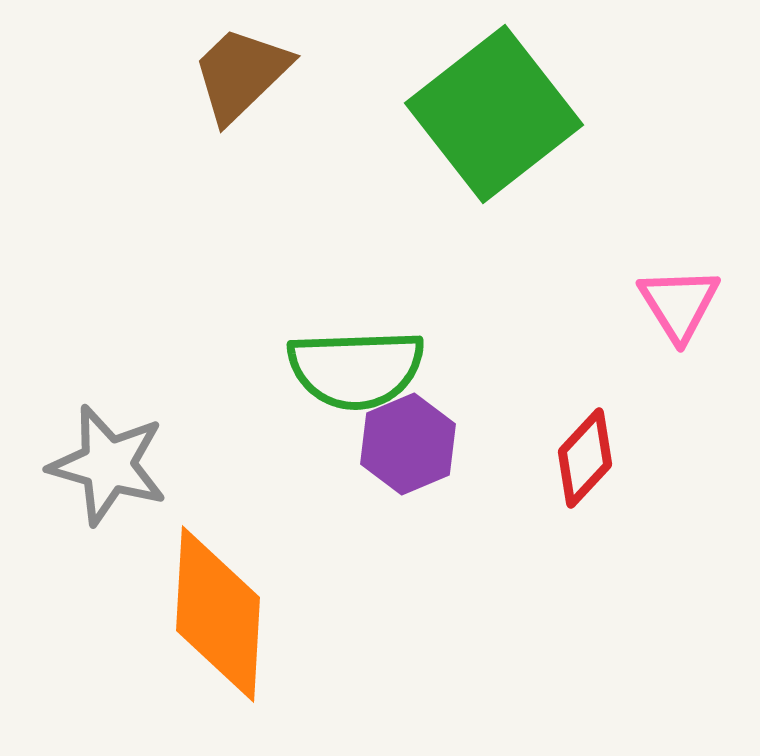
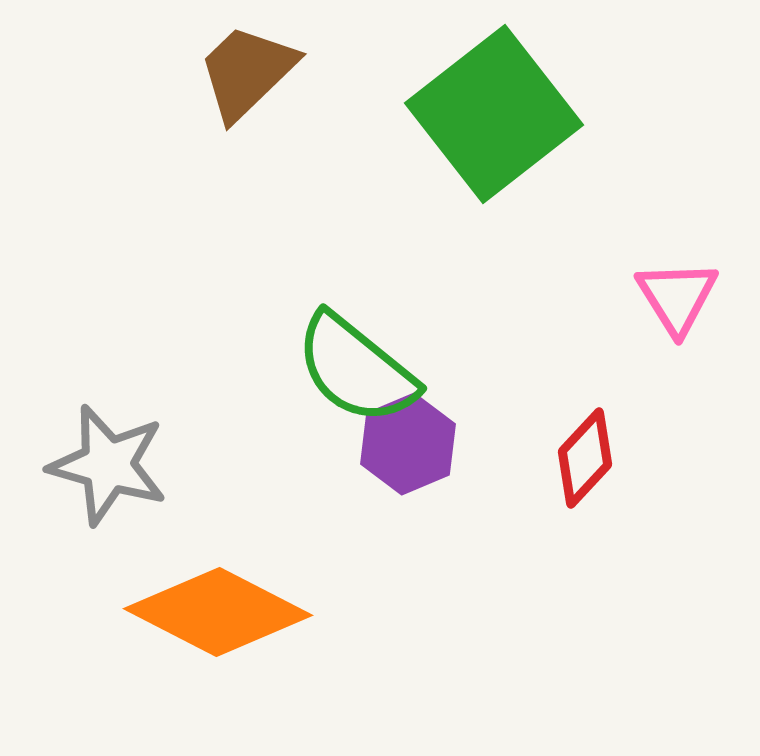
brown trapezoid: moved 6 px right, 2 px up
pink triangle: moved 2 px left, 7 px up
green semicircle: rotated 41 degrees clockwise
orange diamond: moved 2 px up; rotated 66 degrees counterclockwise
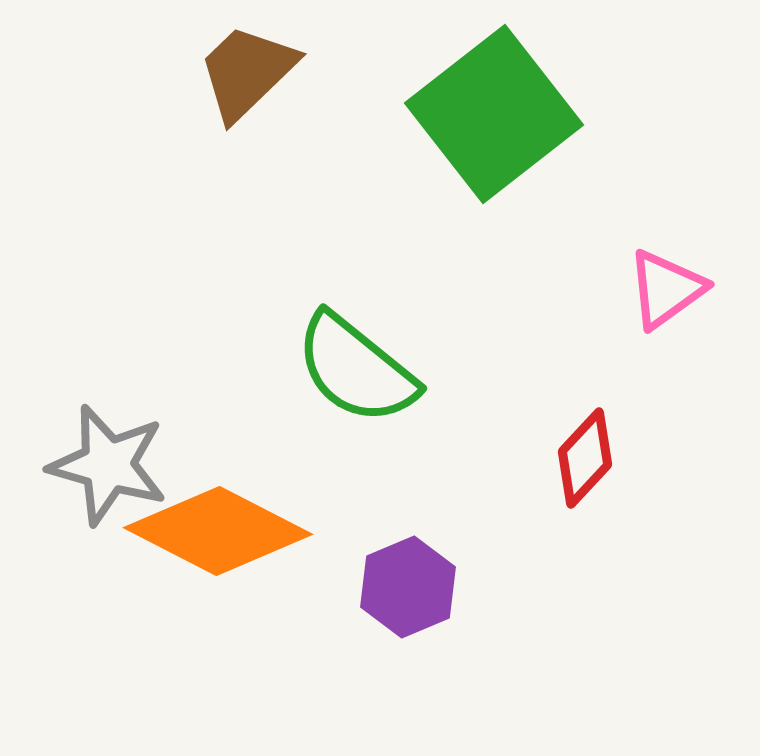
pink triangle: moved 11 px left, 8 px up; rotated 26 degrees clockwise
purple hexagon: moved 143 px down
orange diamond: moved 81 px up
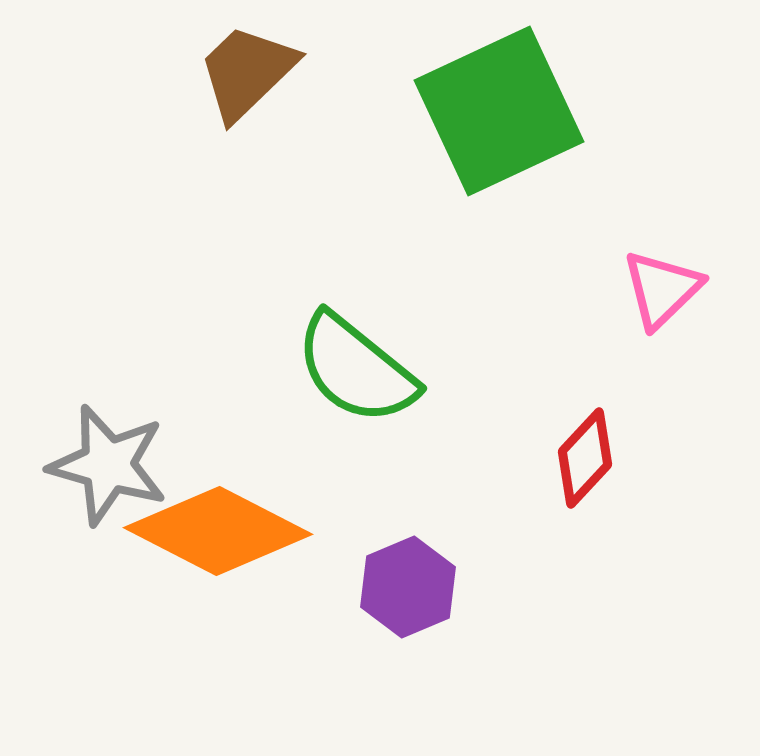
green square: moved 5 px right, 3 px up; rotated 13 degrees clockwise
pink triangle: moved 4 px left; rotated 8 degrees counterclockwise
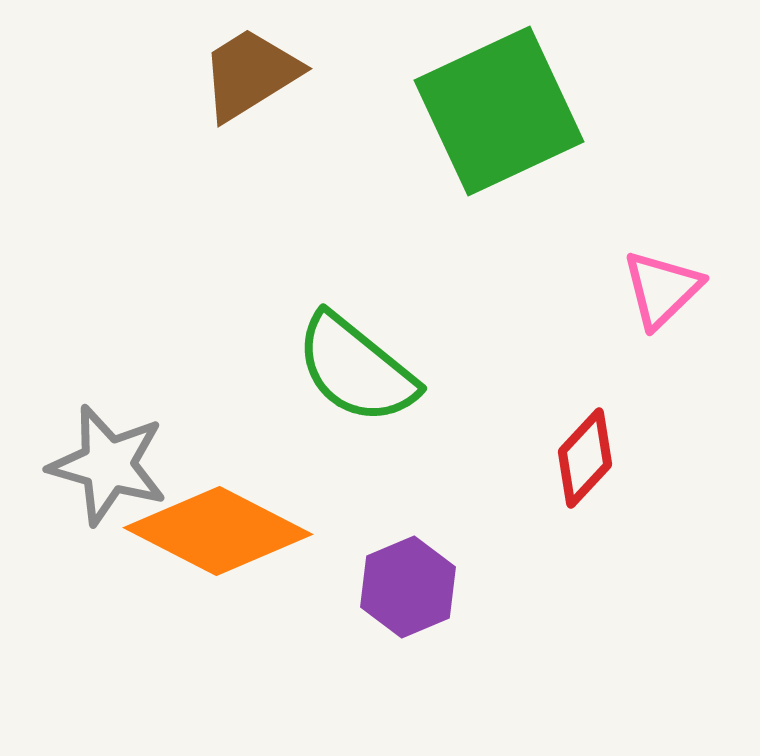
brown trapezoid: moved 3 px right, 2 px down; rotated 12 degrees clockwise
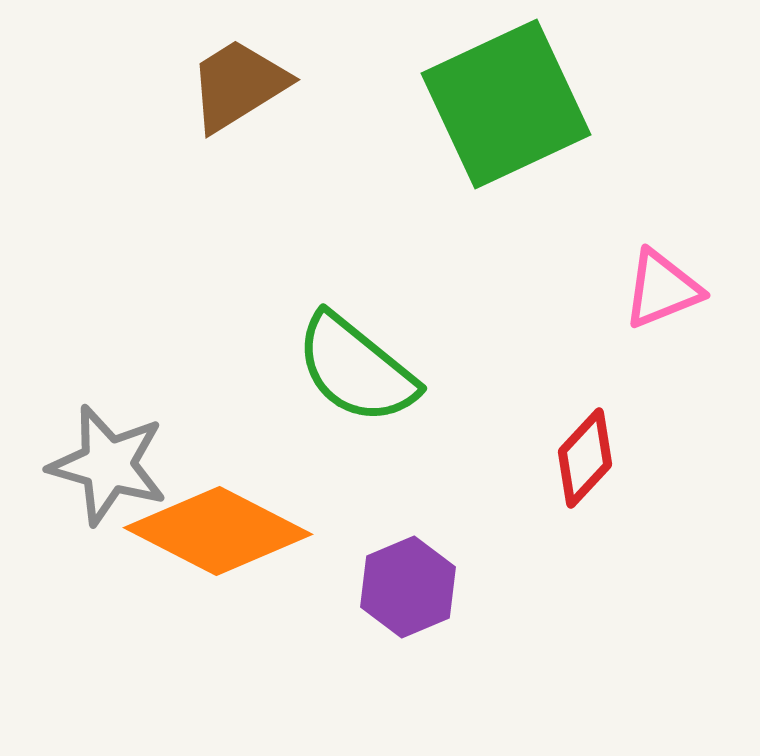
brown trapezoid: moved 12 px left, 11 px down
green square: moved 7 px right, 7 px up
pink triangle: rotated 22 degrees clockwise
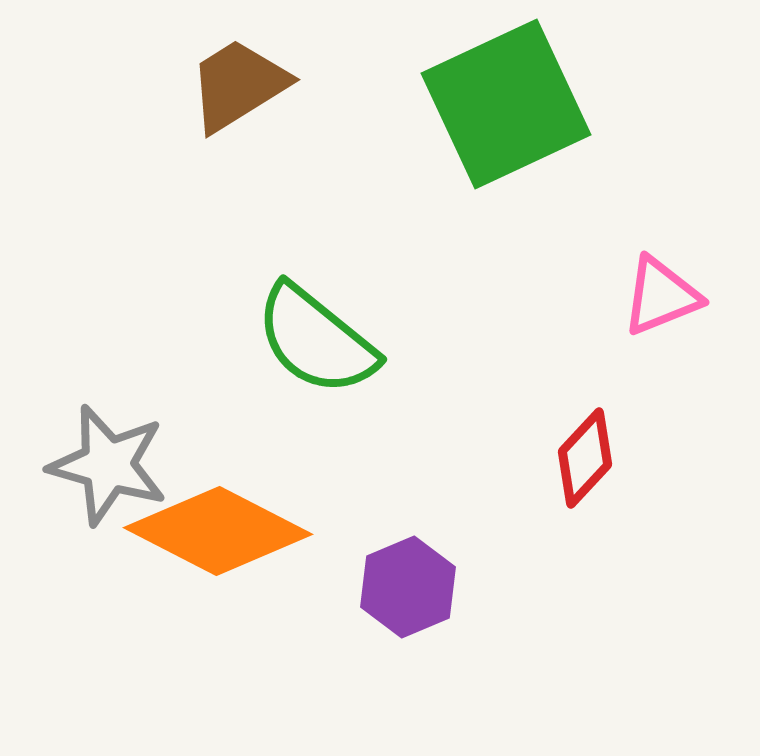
pink triangle: moved 1 px left, 7 px down
green semicircle: moved 40 px left, 29 px up
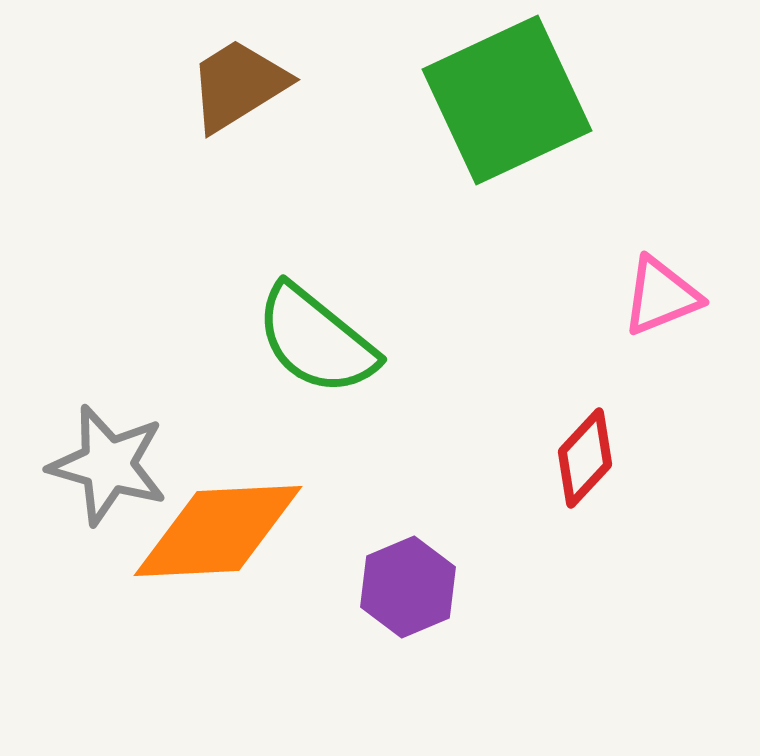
green square: moved 1 px right, 4 px up
orange diamond: rotated 30 degrees counterclockwise
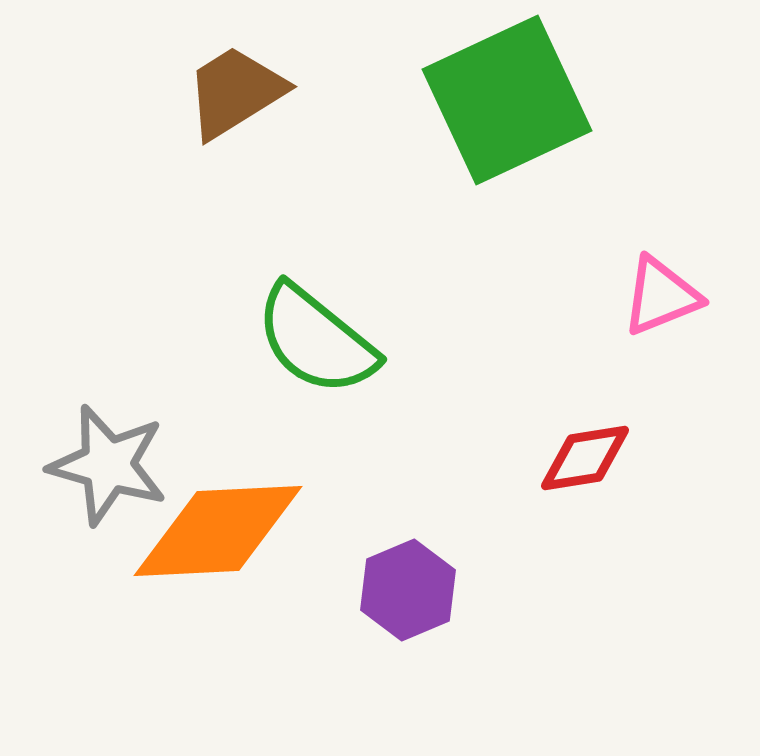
brown trapezoid: moved 3 px left, 7 px down
red diamond: rotated 38 degrees clockwise
purple hexagon: moved 3 px down
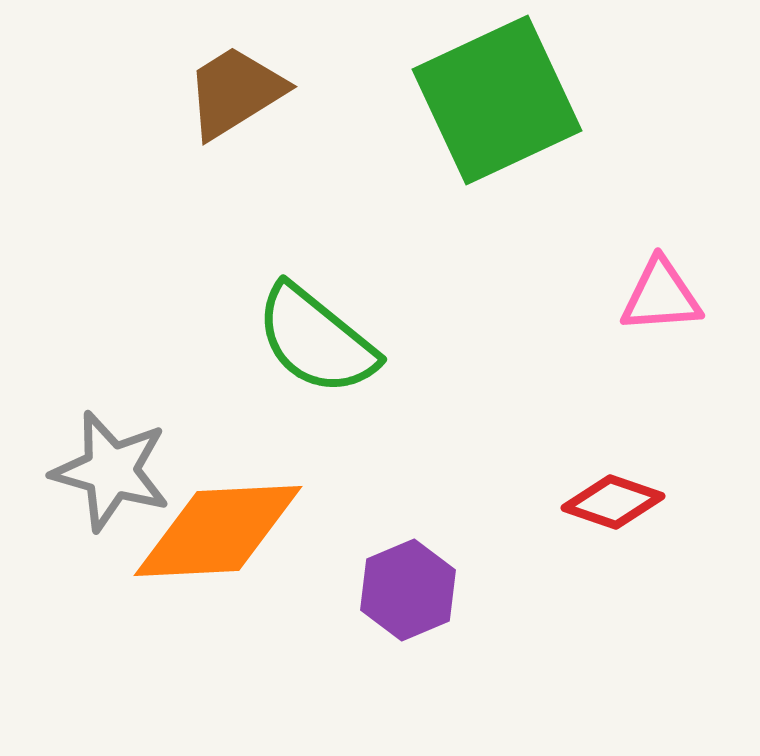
green square: moved 10 px left
pink triangle: rotated 18 degrees clockwise
red diamond: moved 28 px right, 44 px down; rotated 28 degrees clockwise
gray star: moved 3 px right, 6 px down
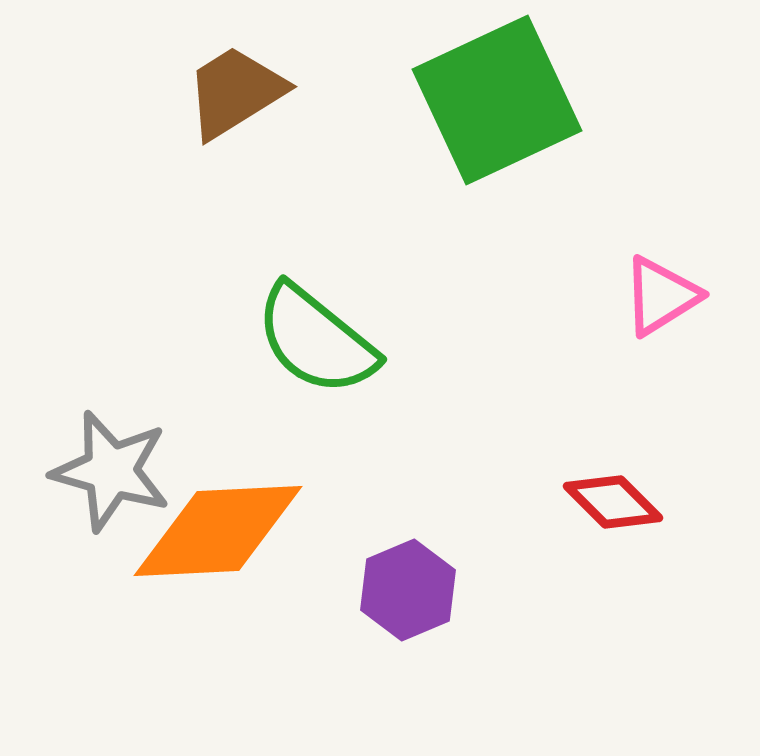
pink triangle: rotated 28 degrees counterclockwise
red diamond: rotated 26 degrees clockwise
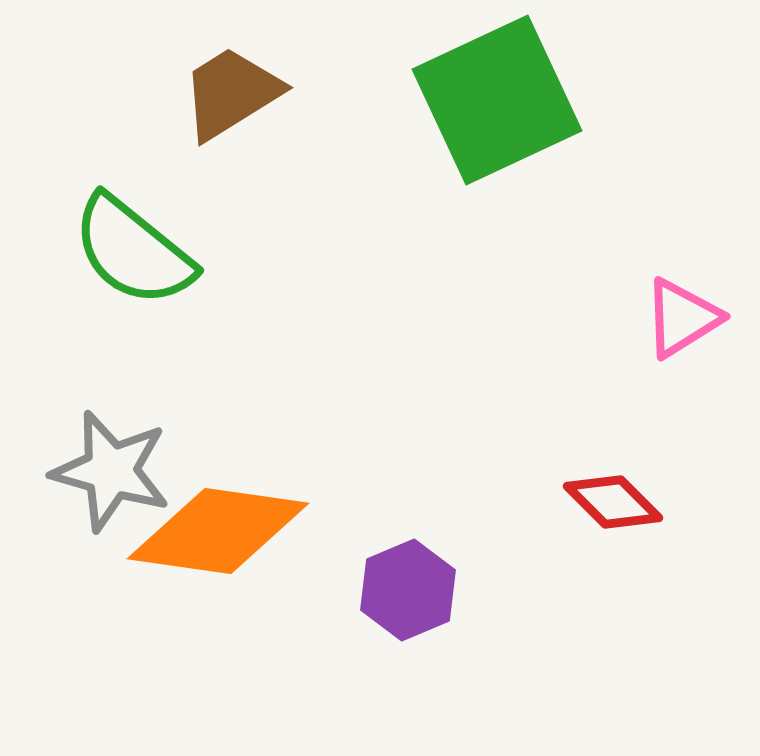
brown trapezoid: moved 4 px left, 1 px down
pink triangle: moved 21 px right, 22 px down
green semicircle: moved 183 px left, 89 px up
orange diamond: rotated 11 degrees clockwise
